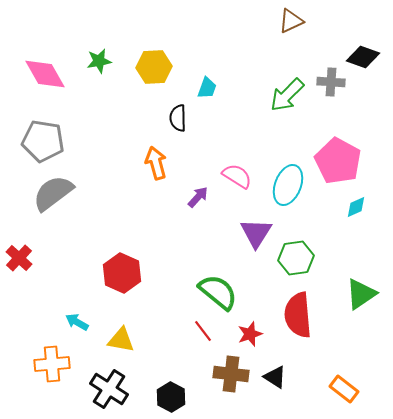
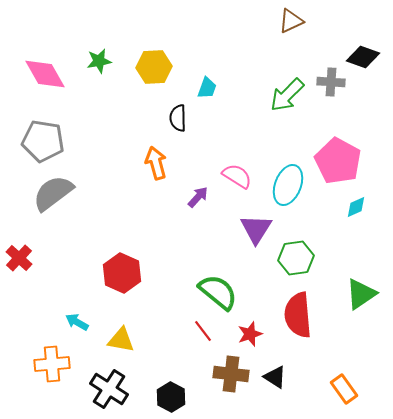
purple triangle: moved 4 px up
orange rectangle: rotated 16 degrees clockwise
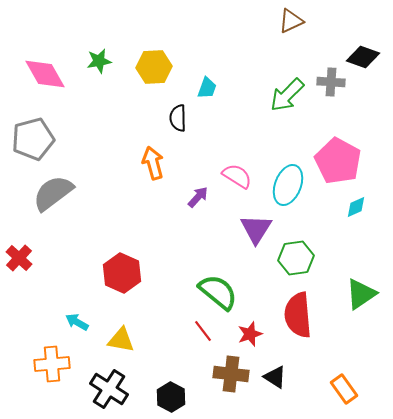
gray pentagon: moved 10 px left, 2 px up; rotated 24 degrees counterclockwise
orange arrow: moved 3 px left
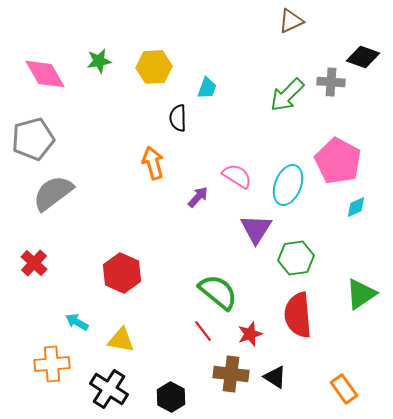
red cross: moved 15 px right, 5 px down
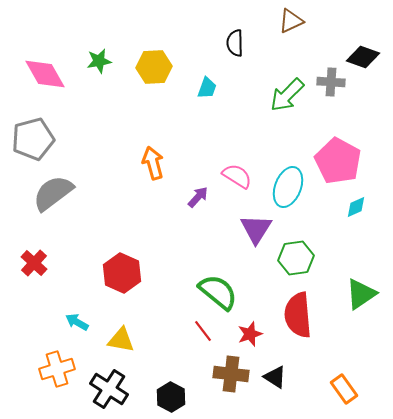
black semicircle: moved 57 px right, 75 px up
cyan ellipse: moved 2 px down
orange cross: moved 5 px right, 5 px down; rotated 12 degrees counterclockwise
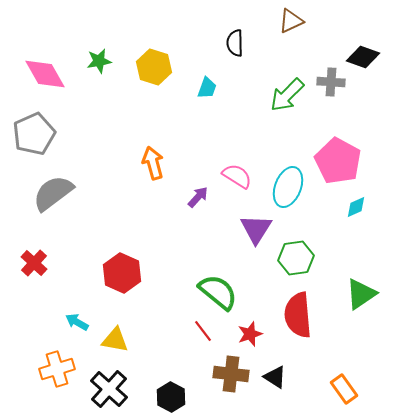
yellow hexagon: rotated 20 degrees clockwise
gray pentagon: moved 1 px right, 5 px up; rotated 9 degrees counterclockwise
yellow triangle: moved 6 px left
black cross: rotated 9 degrees clockwise
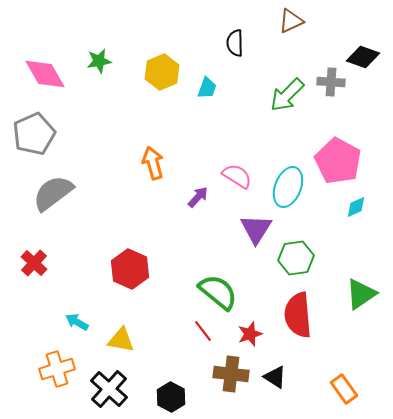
yellow hexagon: moved 8 px right, 5 px down; rotated 20 degrees clockwise
red hexagon: moved 8 px right, 4 px up
yellow triangle: moved 6 px right
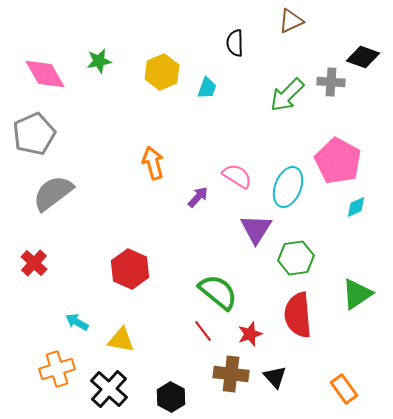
green triangle: moved 4 px left
black triangle: rotated 15 degrees clockwise
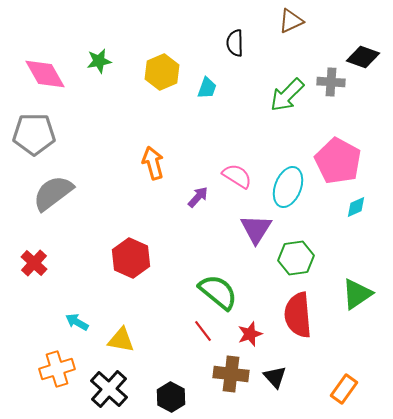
gray pentagon: rotated 24 degrees clockwise
red hexagon: moved 1 px right, 11 px up
orange rectangle: rotated 72 degrees clockwise
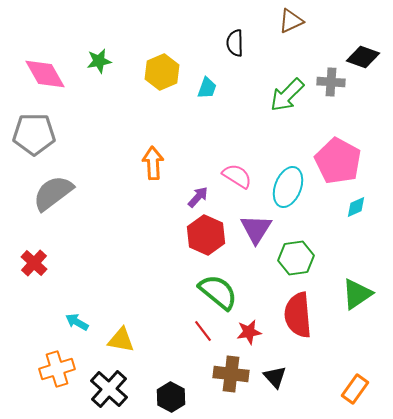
orange arrow: rotated 12 degrees clockwise
red hexagon: moved 75 px right, 23 px up
red star: moved 1 px left, 2 px up; rotated 10 degrees clockwise
orange rectangle: moved 11 px right
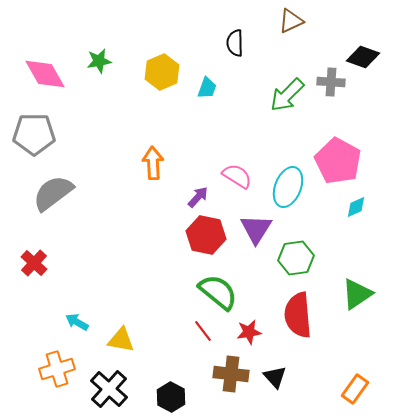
red hexagon: rotated 12 degrees counterclockwise
